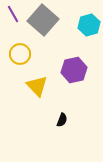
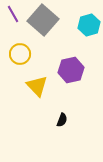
purple hexagon: moved 3 px left
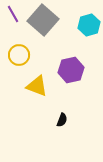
yellow circle: moved 1 px left, 1 px down
yellow triangle: rotated 25 degrees counterclockwise
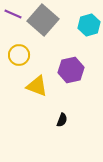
purple line: rotated 36 degrees counterclockwise
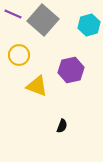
black semicircle: moved 6 px down
